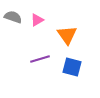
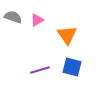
purple line: moved 11 px down
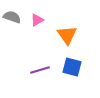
gray semicircle: moved 1 px left
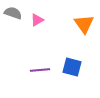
gray semicircle: moved 1 px right, 4 px up
orange triangle: moved 17 px right, 11 px up
purple line: rotated 12 degrees clockwise
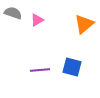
orange triangle: rotated 25 degrees clockwise
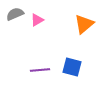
gray semicircle: moved 2 px right, 1 px down; rotated 42 degrees counterclockwise
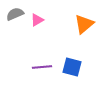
purple line: moved 2 px right, 3 px up
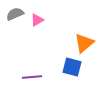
orange triangle: moved 19 px down
purple line: moved 10 px left, 10 px down
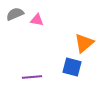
pink triangle: rotated 40 degrees clockwise
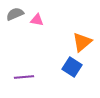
orange triangle: moved 2 px left, 1 px up
blue square: rotated 18 degrees clockwise
purple line: moved 8 px left
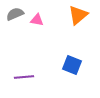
orange triangle: moved 4 px left, 27 px up
blue square: moved 2 px up; rotated 12 degrees counterclockwise
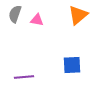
gray semicircle: rotated 48 degrees counterclockwise
blue square: rotated 24 degrees counterclockwise
